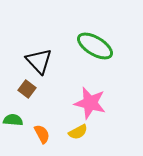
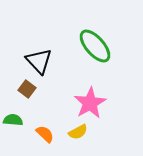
green ellipse: rotated 18 degrees clockwise
pink star: rotated 28 degrees clockwise
orange semicircle: moved 3 px right; rotated 18 degrees counterclockwise
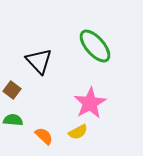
brown square: moved 15 px left, 1 px down
orange semicircle: moved 1 px left, 2 px down
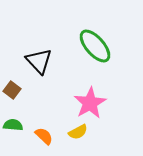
green semicircle: moved 5 px down
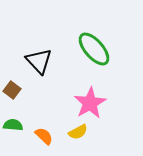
green ellipse: moved 1 px left, 3 px down
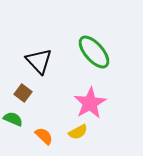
green ellipse: moved 3 px down
brown square: moved 11 px right, 3 px down
green semicircle: moved 6 px up; rotated 18 degrees clockwise
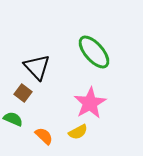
black triangle: moved 2 px left, 6 px down
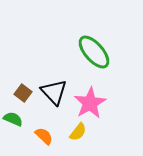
black triangle: moved 17 px right, 25 px down
yellow semicircle: rotated 24 degrees counterclockwise
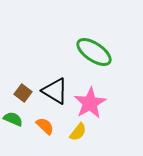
green ellipse: rotated 15 degrees counterclockwise
black triangle: moved 1 px right, 1 px up; rotated 16 degrees counterclockwise
orange semicircle: moved 1 px right, 10 px up
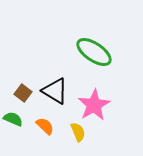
pink star: moved 4 px right, 2 px down
yellow semicircle: rotated 60 degrees counterclockwise
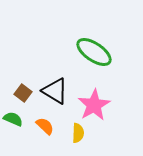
yellow semicircle: moved 1 px down; rotated 24 degrees clockwise
